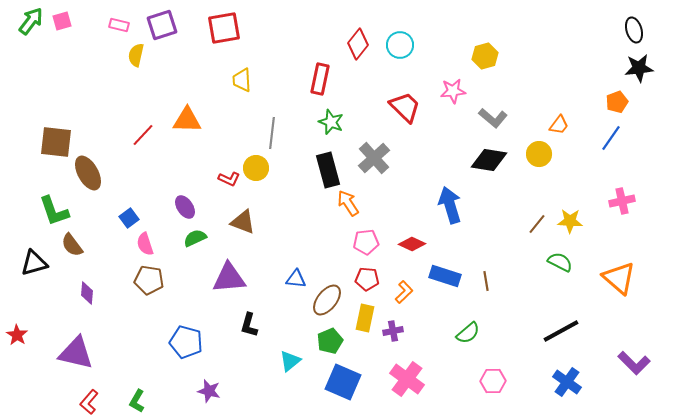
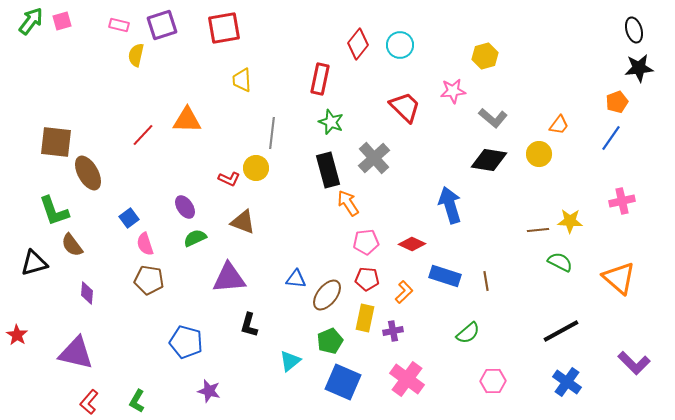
brown line at (537, 224): moved 1 px right, 6 px down; rotated 45 degrees clockwise
brown ellipse at (327, 300): moved 5 px up
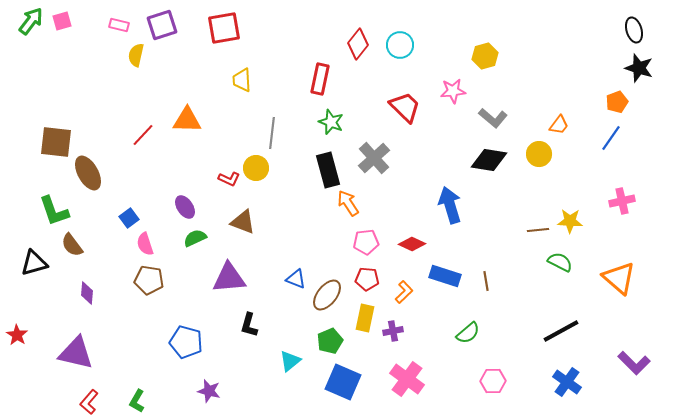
black star at (639, 68): rotated 24 degrees clockwise
blue triangle at (296, 279): rotated 15 degrees clockwise
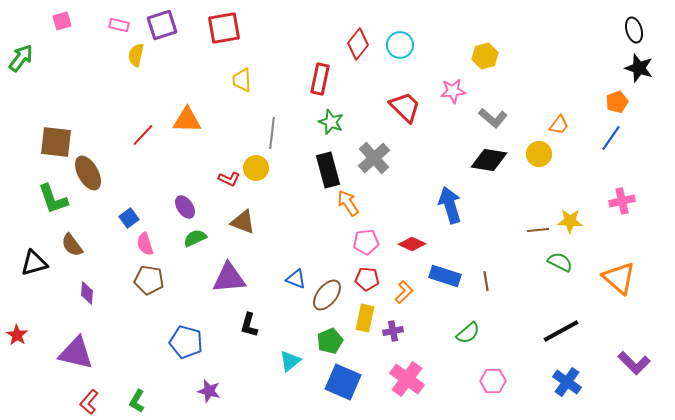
green arrow at (31, 21): moved 10 px left, 37 px down
green L-shape at (54, 211): moved 1 px left, 12 px up
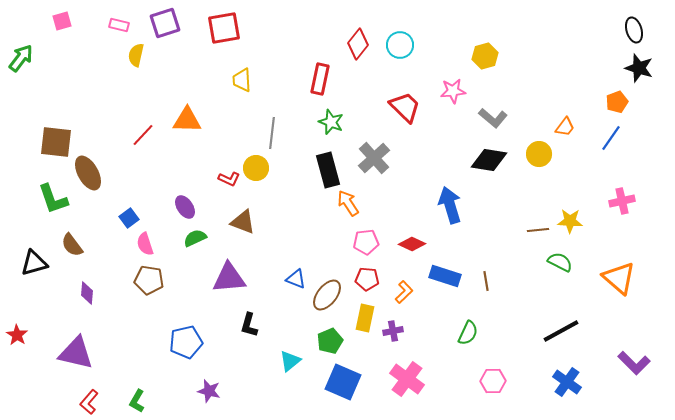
purple square at (162, 25): moved 3 px right, 2 px up
orange trapezoid at (559, 125): moved 6 px right, 2 px down
green semicircle at (468, 333): rotated 25 degrees counterclockwise
blue pentagon at (186, 342): rotated 28 degrees counterclockwise
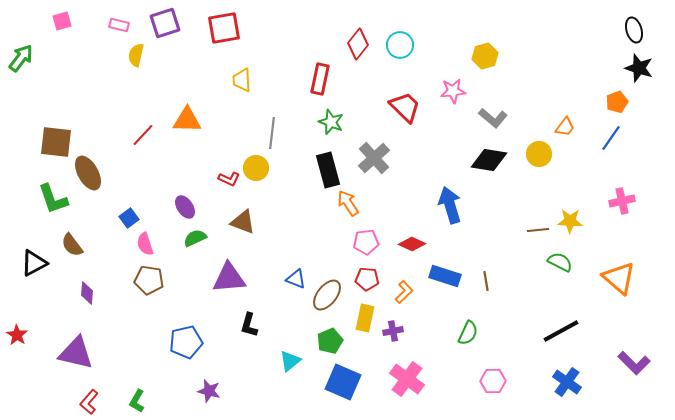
black triangle at (34, 263): rotated 12 degrees counterclockwise
